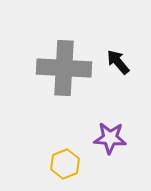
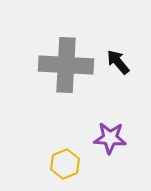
gray cross: moved 2 px right, 3 px up
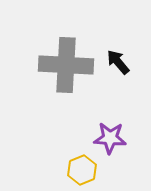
yellow hexagon: moved 17 px right, 6 px down
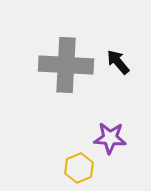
yellow hexagon: moved 3 px left, 2 px up
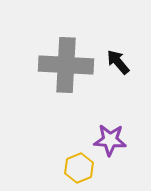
purple star: moved 2 px down
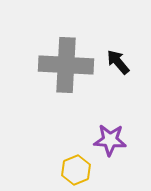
yellow hexagon: moved 3 px left, 2 px down
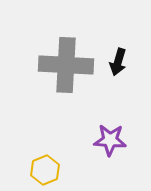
black arrow: rotated 124 degrees counterclockwise
yellow hexagon: moved 31 px left
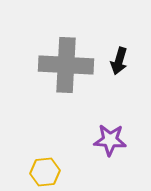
black arrow: moved 1 px right, 1 px up
yellow hexagon: moved 2 px down; rotated 16 degrees clockwise
